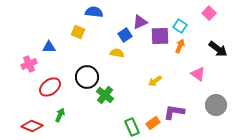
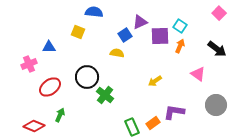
pink square: moved 10 px right
black arrow: moved 1 px left
red diamond: moved 2 px right
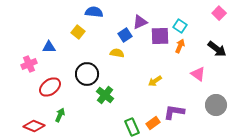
yellow square: rotated 16 degrees clockwise
black circle: moved 3 px up
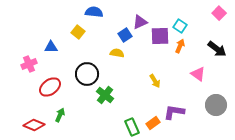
blue triangle: moved 2 px right
yellow arrow: rotated 88 degrees counterclockwise
red diamond: moved 1 px up
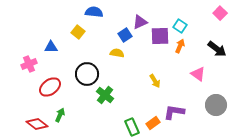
pink square: moved 1 px right
red diamond: moved 3 px right, 1 px up; rotated 15 degrees clockwise
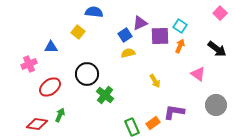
purple triangle: moved 1 px down
yellow semicircle: moved 11 px right; rotated 24 degrees counterclockwise
red diamond: rotated 30 degrees counterclockwise
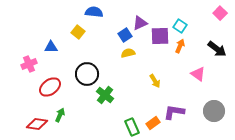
gray circle: moved 2 px left, 6 px down
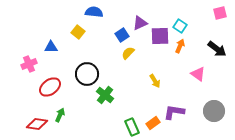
pink square: rotated 32 degrees clockwise
blue square: moved 3 px left
yellow semicircle: rotated 32 degrees counterclockwise
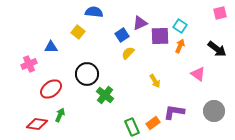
red ellipse: moved 1 px right, 2 px down
